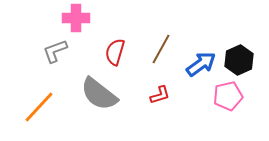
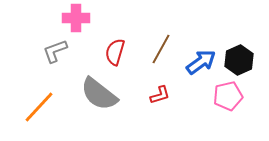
blue arrow: moved 2 px up
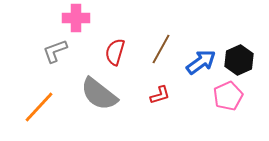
pink pentagon: rotated 12 degrees counterclockwise
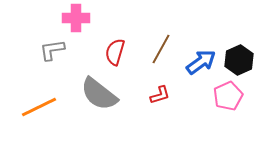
gray L-shape: moved 3 px left, 1 px up; rotated 12 degrees clockwise
orange line: rotated 21 degrees clockwise
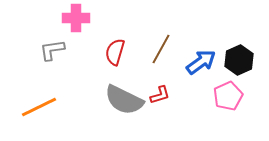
gray semicircle: moved 25 px right, 6 px down; rotated 12 degrees counterclockwise
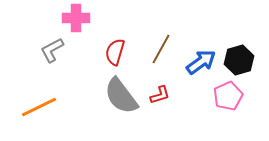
gray L-shape: rotated 20 degrees counterclockwise
black hexagon: rotated 8 degrees clockwise
gray semicircle: moved 3 px left, 4 px up; rotated 27 degrees clockwise
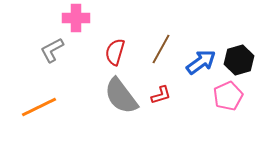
red L-shape: moved 1 px right
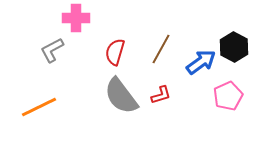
black hexagon: moved 5 px left, 13 px up; rotated 16 degrees counterclockwise
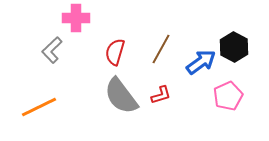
gray L-shape: rotated 16 degrees counterclockwise
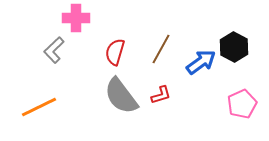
gray L-shape: moved 2 px right
pink pentagon: moved 14 px right, 8 px down
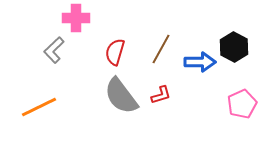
blue arrow: moved 1 px left; rotated 36 degrees clockwise
